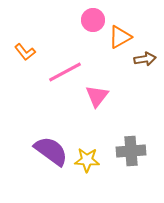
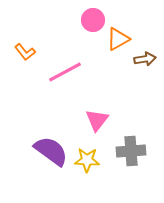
orange triangle: moved 2 px left, 2 px down
pink triangle: moved 24 px down
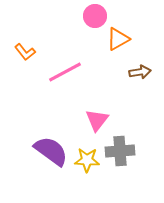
pink circle: moved 2 px right, 4 px up
brown arrow: moved 5 px left, 13 px down
gray cross: moved 11 px left
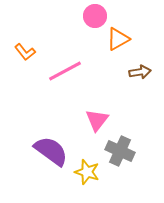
pink line: moved 1 px up
gray cross: rotated 28 degrees clockwise
yellow star: moved 12 px down; rotated 15 degrees clockwise
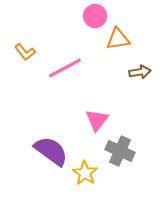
orange triangle: rotated 20 degrees clockwise
pink line: moved 3 px up
yellow star: moved 2 px left, 1 px down; rotated 15 degrees clockwise
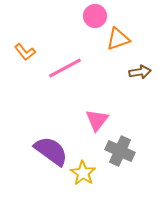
orange triangle: rotated 10 degrees counterclockwise
yellow star: moved 2 px left
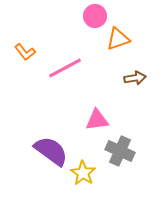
brown arrow: moved 5 px left, 6 px down
pink triangle: rotated 45 degrees clockwise
